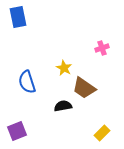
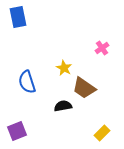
pink cross: rotated 16 degrees counterclockwise
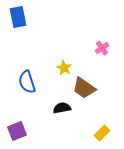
black semicircle: moved 1 px left, 2 px down
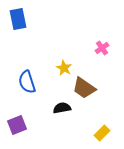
blue rectangle: moved 2 px down
purple square: moved 6 px up
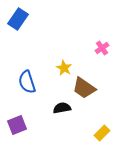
blue rectangle: rotated 45 degrees clockwise
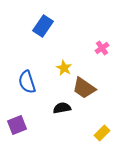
blue rectangle: moved 25 px right, 7 px down
